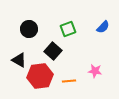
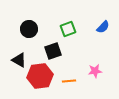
black square: rotated 30 degrees clockwise
pink star: rotated 16 degrees counterclockwise
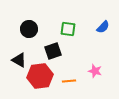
green square: rotated 28 degrees clockwise
pink star: rotated 24 degrees clockwise
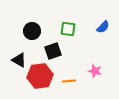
black circle: moved 3 px right, 2 px down
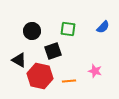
red hexagon: rotated 20 degrees clockwise
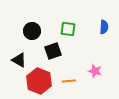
blue semicircle: moved 1 px right; rotated 40 degrees counterclockwise
red hexagon: moved 1 px left, 5 px down; rotated 10 degrees clockwise
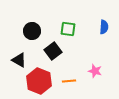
black square: rotated 18 degrees counterclockwise
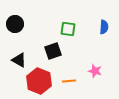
black circle: moved 17 px left, 7 px up
black square: rotated 18 degrees clockwise
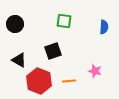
green square: moved 4 px left, 8 px up
